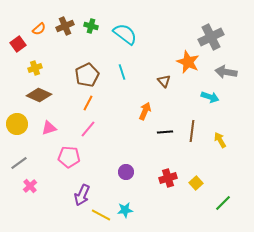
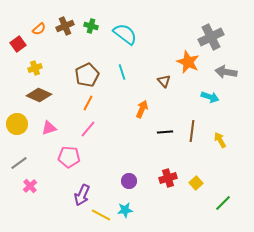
orange arrow: moved 3 px left, 2 px up
purple circle: moved 3 px right, 9 px down
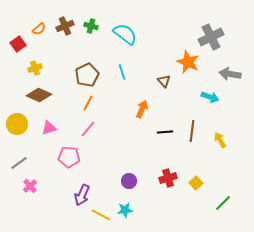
gray arrow: moved 4 px right, 2 px down
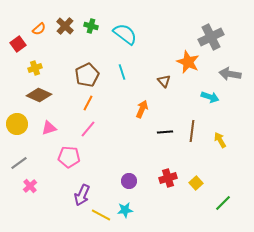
brown cross: rotated 24 degrees counterclockwise
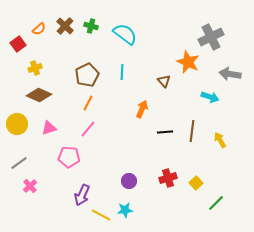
cyan line: rotated 21 degrees clockwise
green line: moved 7 px left
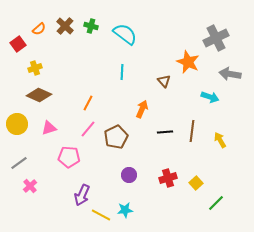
gray cross: moved 5 px right, 1 px down
brown pentagon: moved 29 px right, 62 px down
purple circle: moved 6 px up
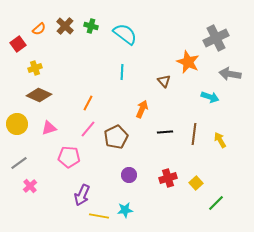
brown line: moved 2 px right, 3 px down
yellow line: moved 2 px left, 1 px down; rotated 18 degrees counterclockwise
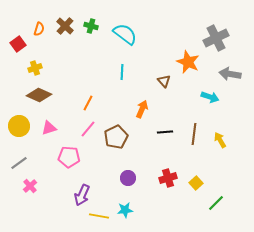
orange semicircle: rotated 32 degrees counterclockwise
yellow circle: moved 2 px right, 2 px down
purple circle: moved 1 px left, 3 px down
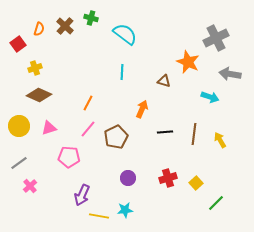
green cross: moved 8 px up
brown triangle: rotated 32 degrees counterclockwise
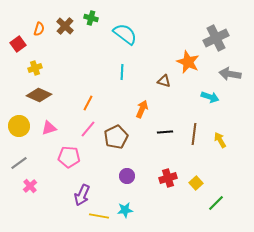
purple circle: moved 1 px left, 2 px up
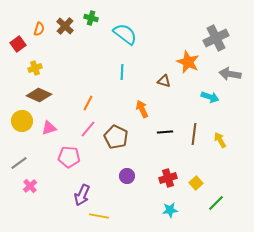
orange arrow: rotated 48 degrees counterclockwise
yellow circle: moved 3 px right, 5 px up
brown pentagon: rotated 20 degrees counterclockwise
cyan star: moved 45 px right
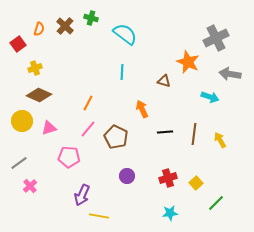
cyan star: moved 3 px down
